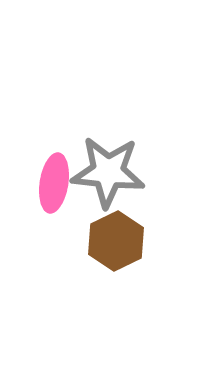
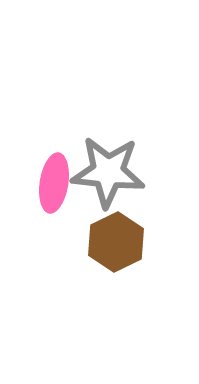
brown hexagon: moved 1 px down
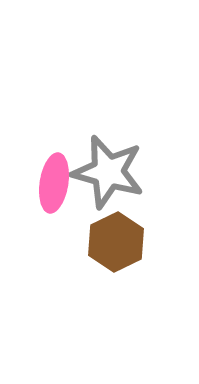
gray star: rotated 10 degrees clockwise
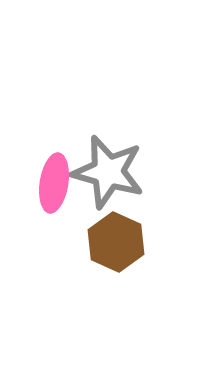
brown hexagon: rotated 10 degrees counterclockwise
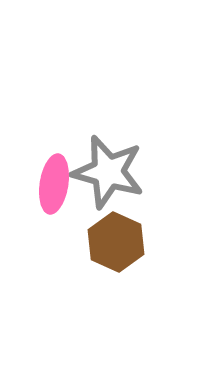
pink ellipse: moved 1 px down
